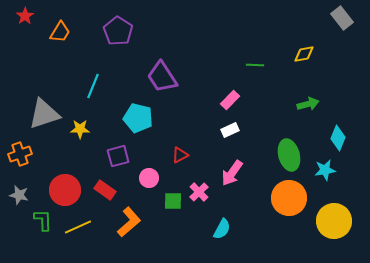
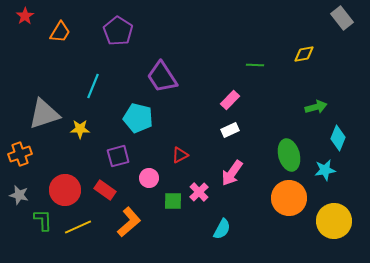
green arrow: moved 8 px right, 3 px down
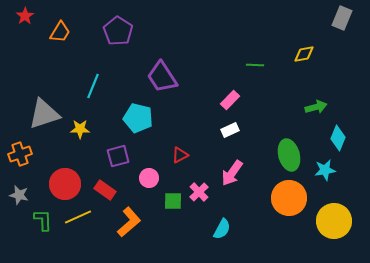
gray rectangle: rotated 60 degrees clockwise
red circle: moved 6 px up
yellow line: moved 10 px up
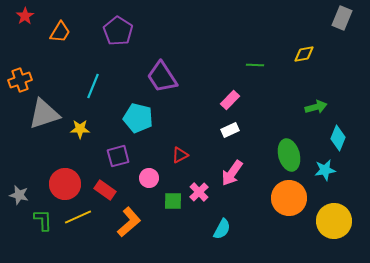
orange cross: moved 74 px up
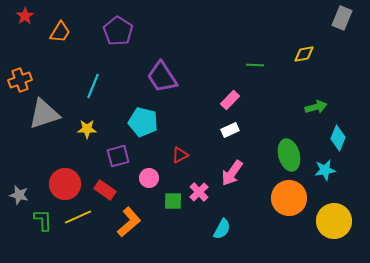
cyan pentagon: moved 5 px right, 4 px down
yellow star: moved 7 px right
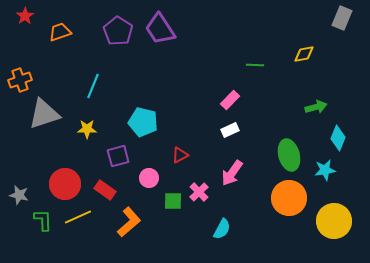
orange trapezoid: rotated 140 degrees counterclockwise
purple trapezoid: moved 2 px left, 48 px up
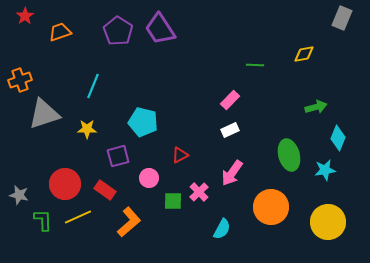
orange circle: moved 18 px left, 9 px down
yellow circle: moved 6 px left, 1 px down
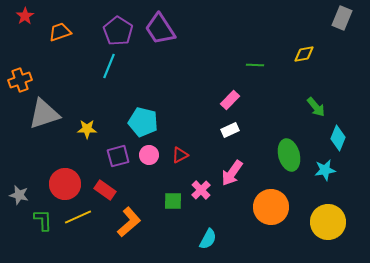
cyan line: moved 16 px right, 20 px up
green arrow: rotated 65 degrees clockwise
pink circle: moved 23 px up
pink cross: moved 2 px right, 2 px up
cyan semicircle: moved 14 px left, 10 px down
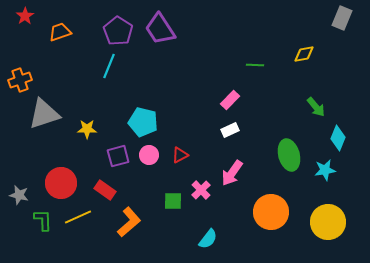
red circle: moved 4 px left, 1 px up
orange circle: moved 5 px down
cyan semicircle: rotated 10 degrees clockwise
